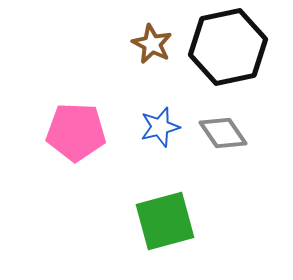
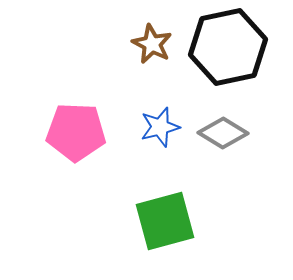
gray diamond: rotated 24 degrees counterclockwise
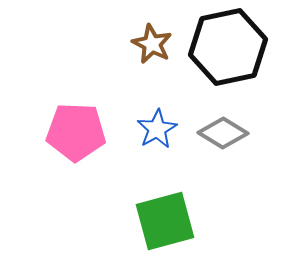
blue star: moved 3 px left, 2 px down; rotated 15 degrees counterclockwise
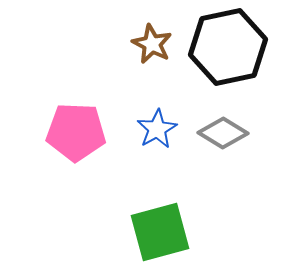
green square: moved 5 px left, 11 px down
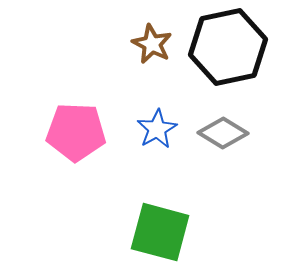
green square: rotated 30 degrees clockwise
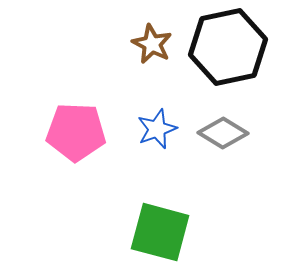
blue star: rotated 9 degrees clockwise
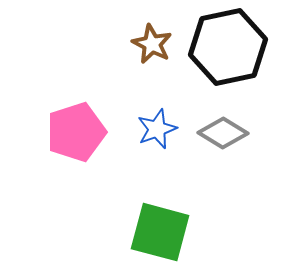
pink pentagon: rotated 20 degrees counterclockwise
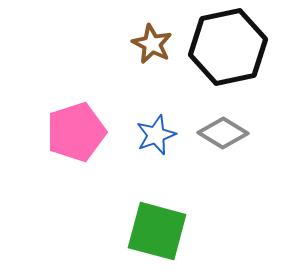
blue star: moved 1 px left, 6 px down
green square: moved 3 px left, 1 px up
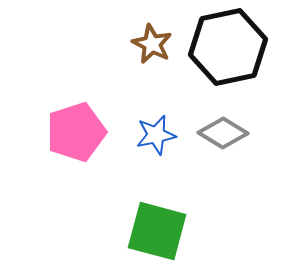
blue star: rotated 9 degrees clockwise
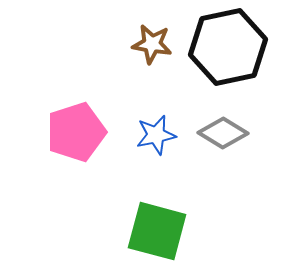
brown star: rotated 18 degrees counterclockwise
